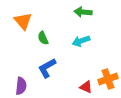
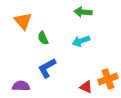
purple semicircle: rotated 96 degrees counterclockwise
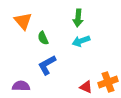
green arrow: moved 5 px left, 6 px down; rotated 90 degrees counterclockwise
blue L-shape: moved 3 px up
orange cross: moved 3 px down
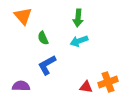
orange triangle: moved 5 px up
cyan arrow: moved 2 px left
red triangle: rotated 16 degrees counterclockwise
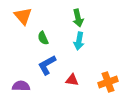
green arrow: rotated 18 degrees counterclockwise
cyan arrow: rotated 60 degrees counterclockwise
red triangle: moved 14 px left, 7 px up
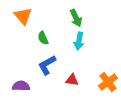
green arrow: moved 2 px left; rotated 12 degrees counterclockwise
orange cross: rotated 18 degrees counterclockwise
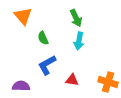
orange cross: rotated 36 degrees counterclockwise
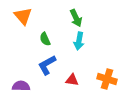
green semicircle: moved 2 px right, 1 px down
orange cross: moved 1 px left, 3 px up
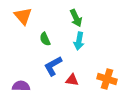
blue L-shape: moved 6 px right, 1 px down
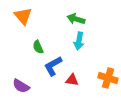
green arrow: moved 1 px down; rotated 132 degrees clockwise
green semicircle: moved 7 px left, 8 px down
orange cross: moved 1 px right, 1 px up
purple semicircle: rotated 150 degrees counterclockwise
